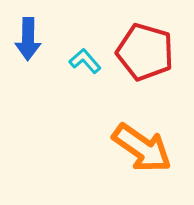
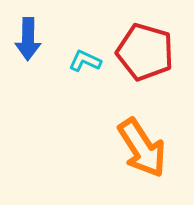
cyan L-shape: rotated 24 degrees counterclockwise
orange arrow: rotated 22 degrees clockwise
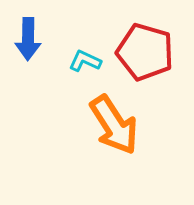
orange arrow: moved 28 px left, 23 px up
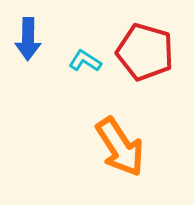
cyan L-shape: rotated 8 degrees clockwise
orange arrow: moved 6 px right, 22 px down
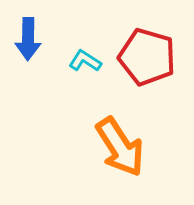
red pentagon: moved 2 px right, 5 px down
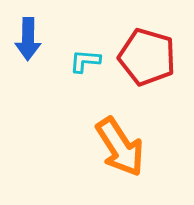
cyan L-shape: rotated 28 degrees counterclockwise
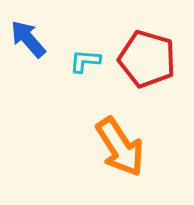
blue arrow: rotated 138 degrees clockwise
red pentagon: moved 2 px down
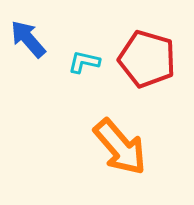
cyan L-shape: moved 1 px left, 1 px down; rotated 8 degrees clockwise
orange arrow: rotated 8 degrees counterclockwise
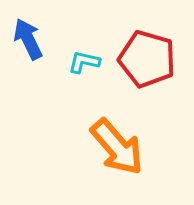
blue arrow: rotated 15 degrees clockwise
orange arrow: moved 3 px left
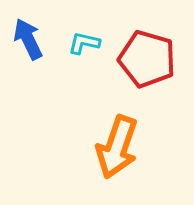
cyan L-shape: moved 19 px up
orange arrow: rotated 60 degrees clockwise
